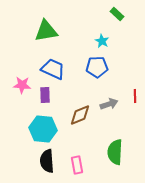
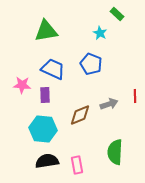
cyan star: moved 2 px left, 8 px up
blue pentagon: moved 6 px left, 3 px up; rotated 25 degrees clockwise
black semicircle: rotated 85 degrees clockwise
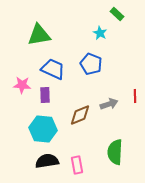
green triangle: moved 7 px left, 4 px down
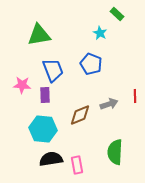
blue trapezoid: moved 1 px down; rotated 45 degrees clockwise
black semicircle: moved 4 px right, 2 px up
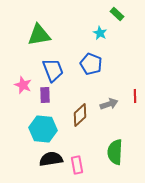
pink star: moved 1 px right; rotated 18 degrees clockwise
brown diamond: rotated 20 degrees counterclockwise
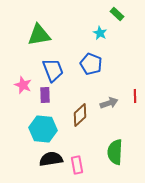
gray arrow: moved 1 px up
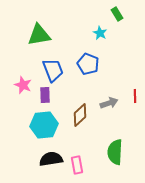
green rectangle: rotated 16 degrees clockwise
blue pentagon: moved 3 px left
cyan hexagon: moved 1 px right, 4 px up; rotated 12 degrees counterclockwise
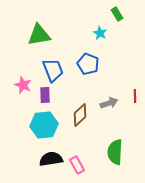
pink rectangle: rotated 18 degrees counterclockwise
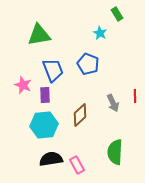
gray arrow: moved 4 px right; rotated 84 degrees clockwise
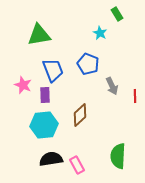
gray arrow: moved 1 px left, 17 px up
green semicircle: moved 3 px right, 4 px down
